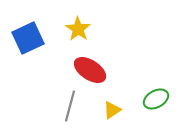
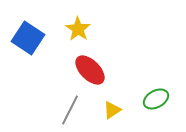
blue square: rotated 32 degrees counterclockwise
red ellipse: rotated 12 degrees clockwise
gray line: moved 4 px down; rotated 12 degrees clockwise
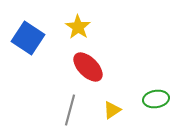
yellow star: moved 2 px up
red ellipse: moved 2 px left, 3 px up
green ellipse: rotated 20 degrees clockwise
gray line: rotated 12 degrees counterclockwise
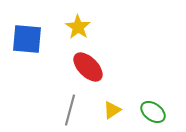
blue square: moved 1 px left, 1 px down; rotated 28 degrees counterclockwise
green ellipse: moved 3 px left, 13 px down; rotated 45 degrees clockwise
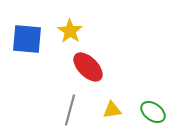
yellow star: moved 8 px left, 4 px down
yellow triangle: rotated 24 degrees clockwise
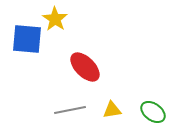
yellow star: moved 15 px left, 12 px up
red ellipse: moved 3 px left
gray line: rotated 64 degrees clockwise
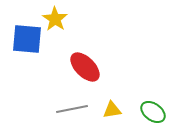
gray line: moved 2 px right, 1 px up
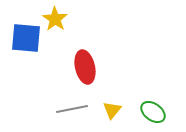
blue square: moved 1 px left, 1 px up
red ellipse: rotated 32 degrees clockwise
yellow triangle: rotated 42 degrees counterclockwise
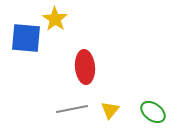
red ellipse: rotated 8 degrees clockwise
yellow triangle: moved 2 px left
